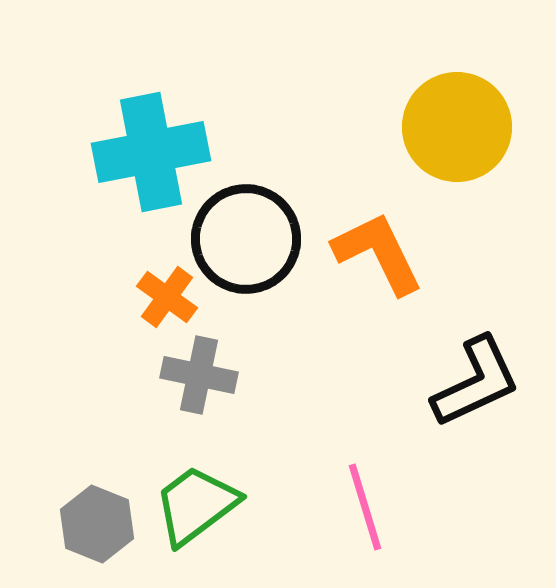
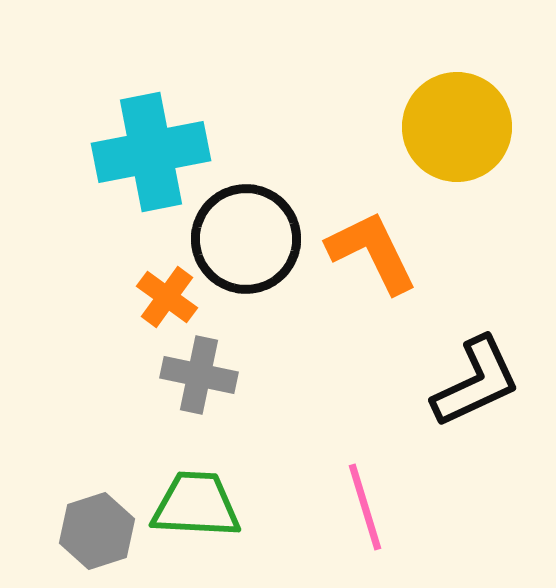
orange L-shape: moved 6 px left, 1 px up
green trapezoid: rotated 40 degrees clockwise
gray hexagon: moved 7 px down; rotated 20 degrees clockwise
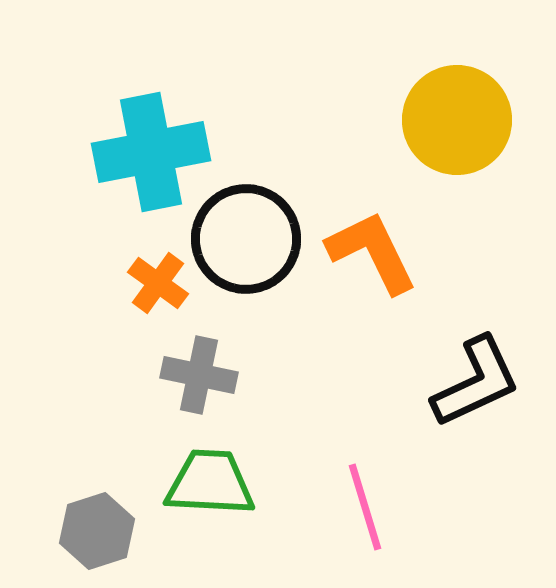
yellow circle: moved 7 px up
orange cross: moved 9 px left, 14 px up
green trapezoid: moved 14 px right, 22 px up
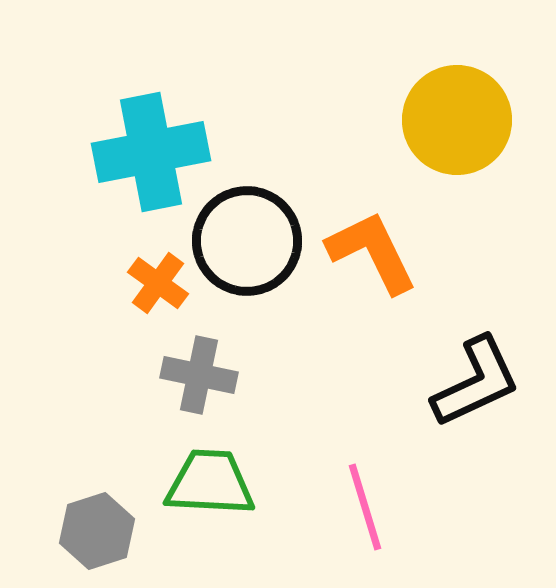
black circle: moved 1 px right, 2 px down
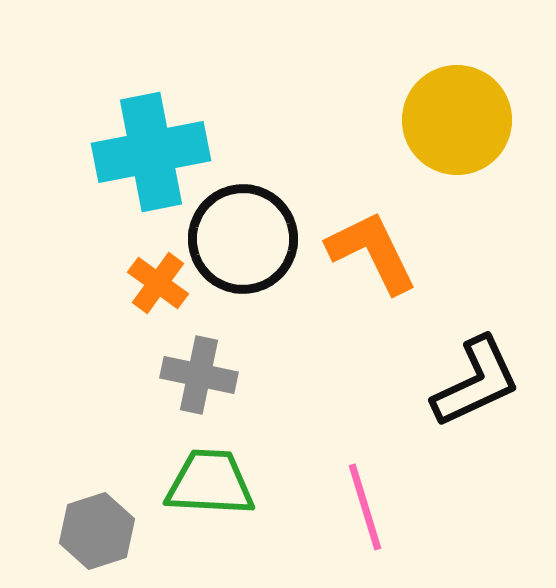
black circle: moved 4 px left, 2 px up
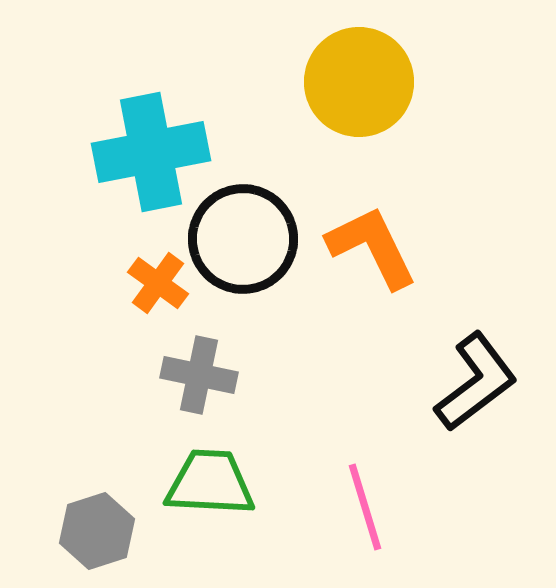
yellow circle: moved 98 px left, 38 px up
orange L-shape: moved 5 px up
black L-shape: rotated 12 degrees counterclockwise
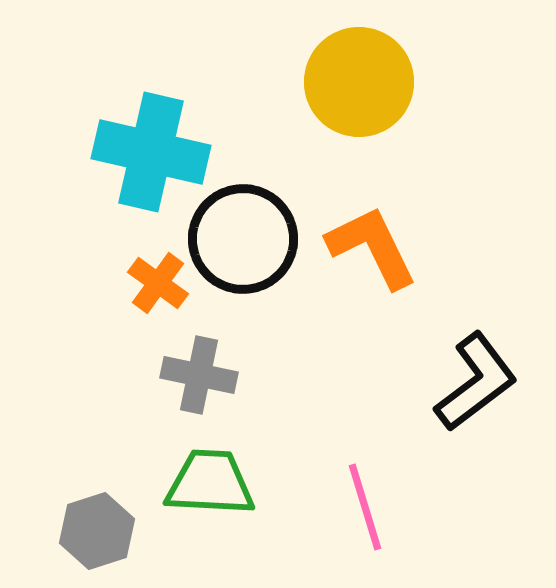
cyan cross: rotated 24 degrees clockwise
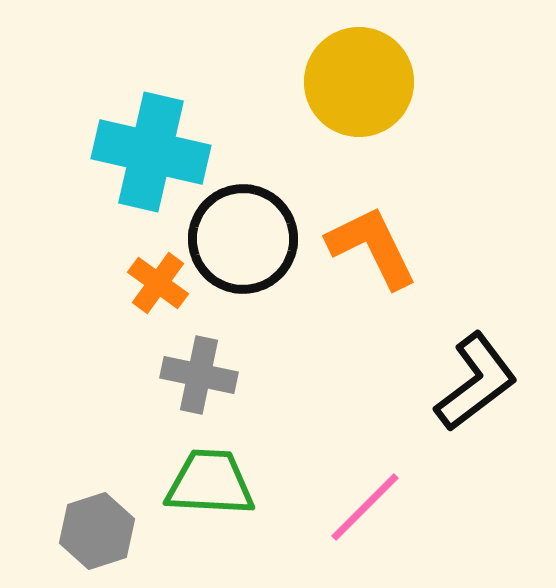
pink line: rotated 62 degrees clockwise
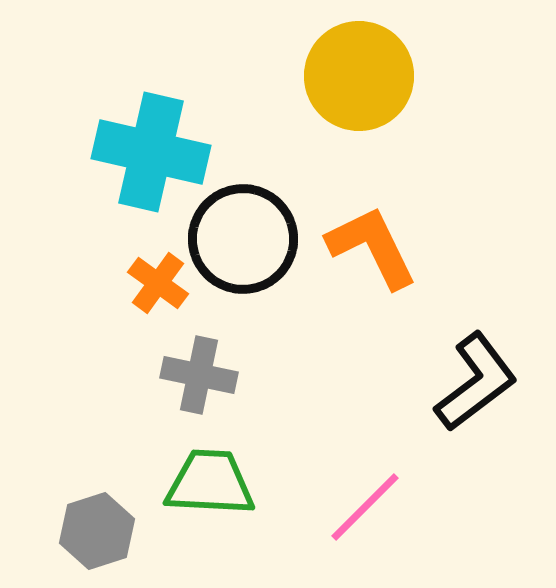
yellow circle: moved 6 px up
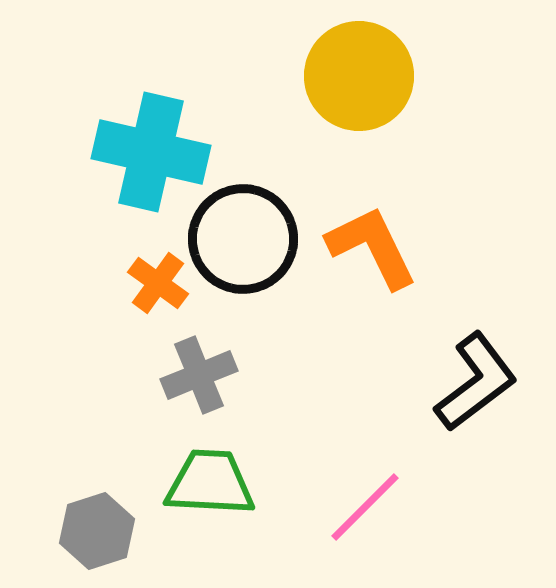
gray cross: rotated 34 degrees counterclockwise
